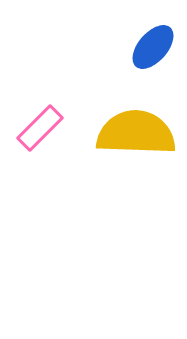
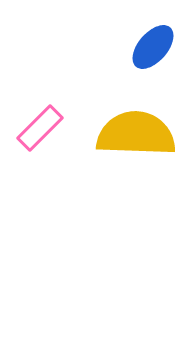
yellow semicircle: moved 1 px down
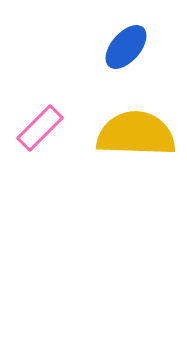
blue ellipse: moved 27 px left
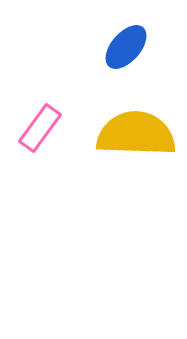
pink rectangle: rotated 9 degrees counterclockwise
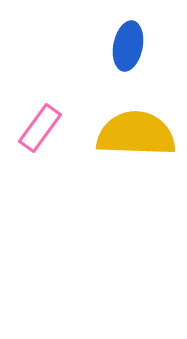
blue ellipse: moved 2 px right, 1 px up; rotated 30 degrees counterclockwise
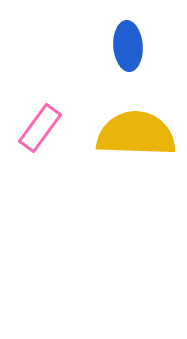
blue ellipse: rotated 15 degrees counterclockwise
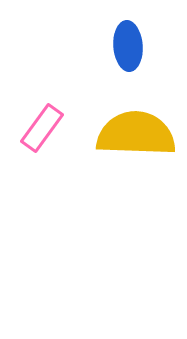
pink rectangle: moved 2 px right
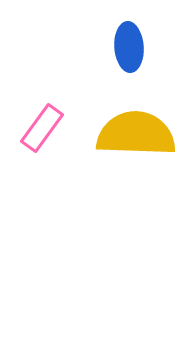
blue ellipse: moved 1 px right, 1 px down
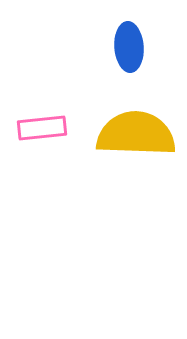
pink rectangle: rotated 48 degrees clockwise
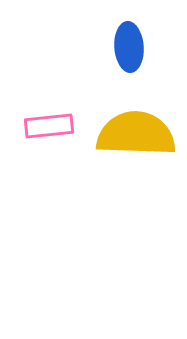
pink rectangle: moved 7 px right, 2 px up
